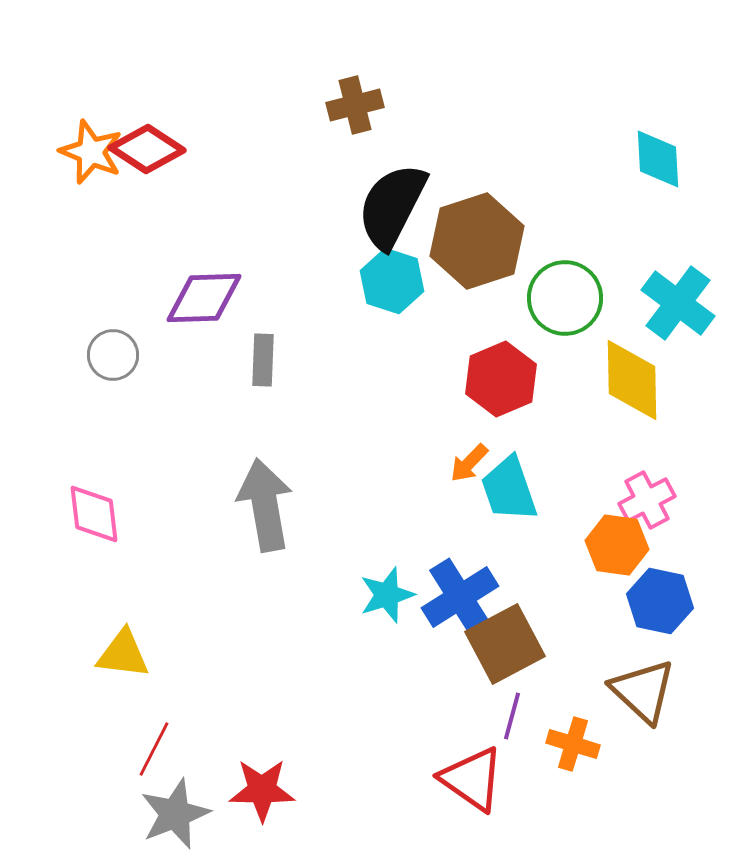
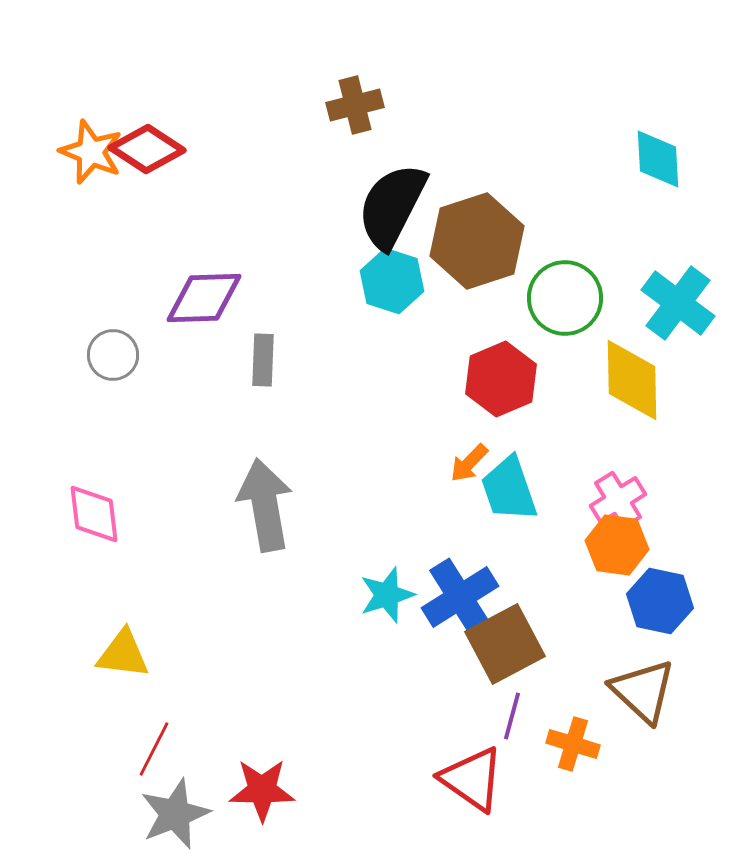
pink cross: moved 29 px left; rotated 4 degrees counterclockwise
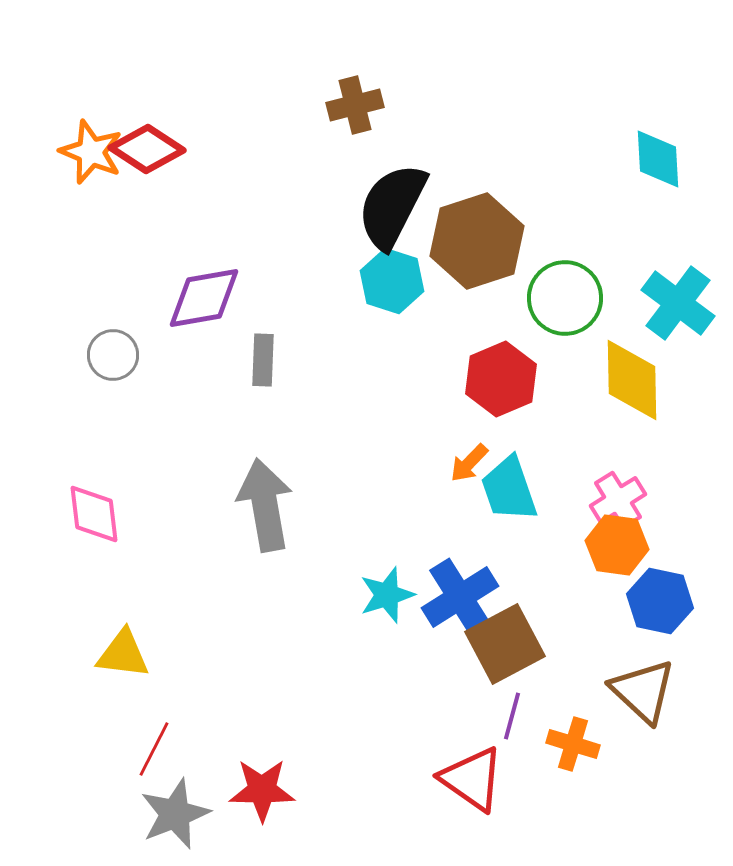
purple diamond: rotated 8 degrees counterclockwise
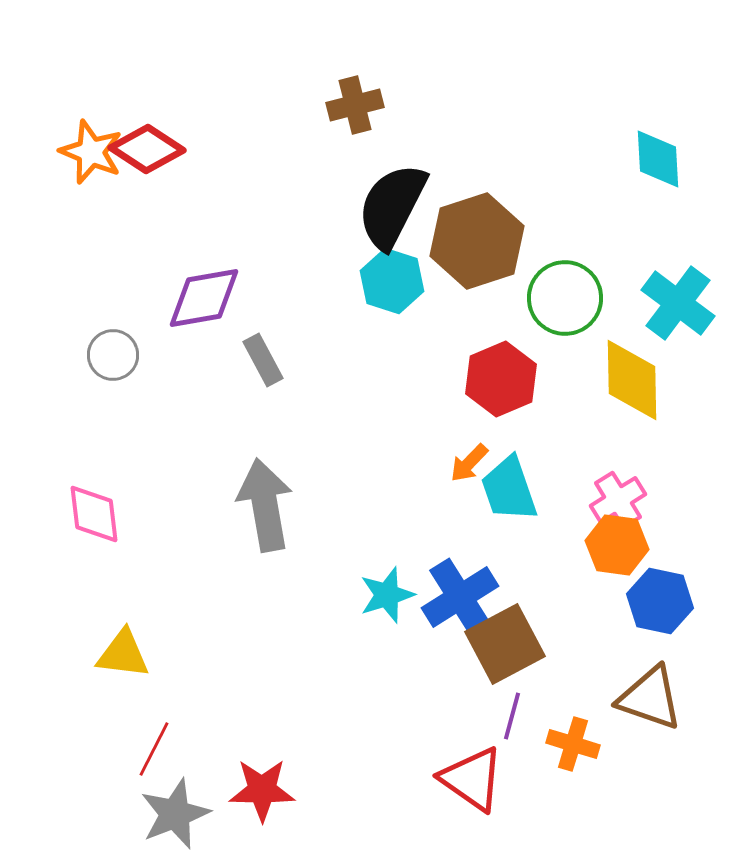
gray rectangle: rotated 30 degrees counterclockwise
brown triangle: moved 7 px right, 7 px down; rotated 24 degrees counterclockwise
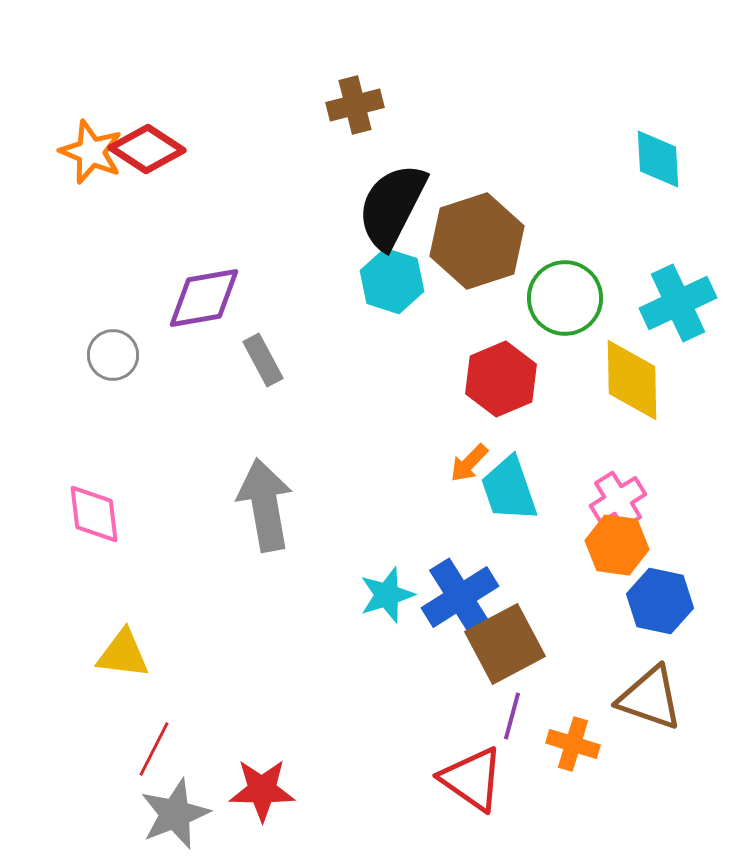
cyan cross: rotated 28 degrees clockwise
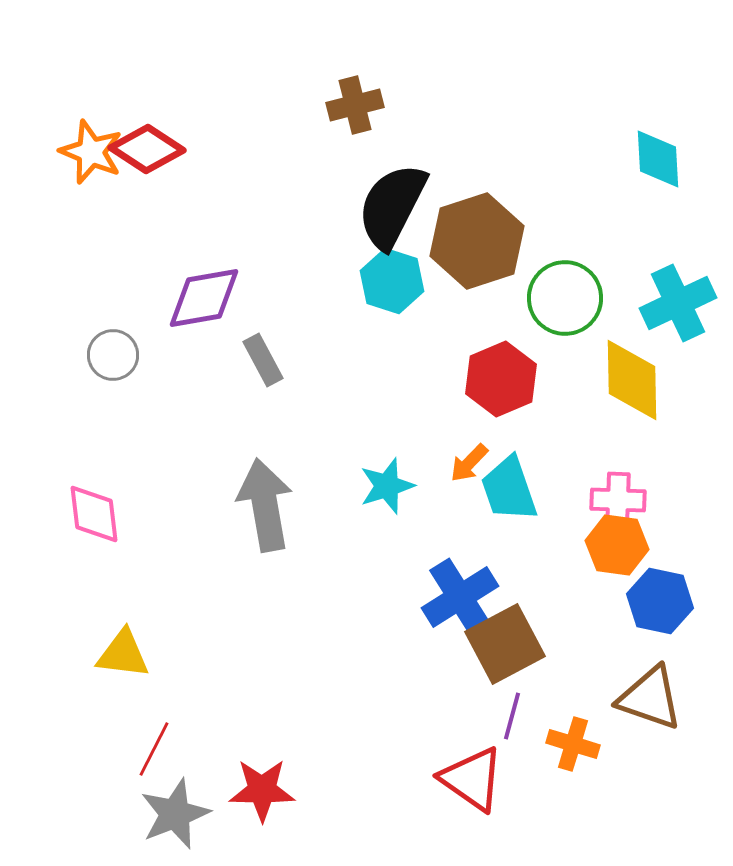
pink cross: rotated 34 degrees clockwise
cyan star: moved 109 px up
